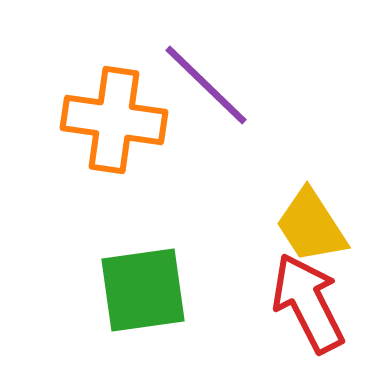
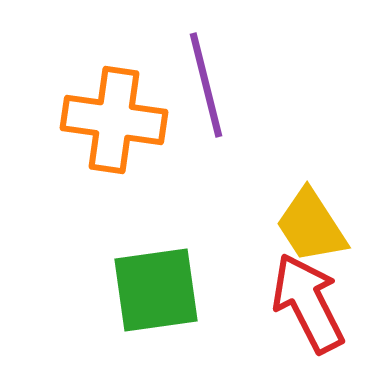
purple line: rotated 32 degrees clockwise
green square: moved 13 px right
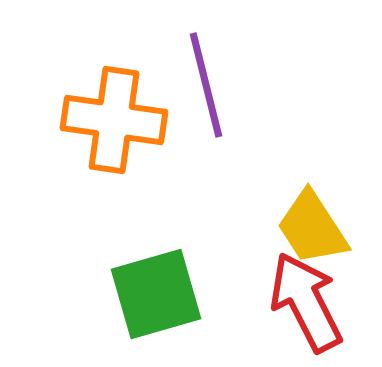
yellow trapezoid: moved 1 px right, 2 px down
green square: moved 4 px down; rotated 8 degrees counterclockwise
red arrow: moved 2 px left, 1 px up
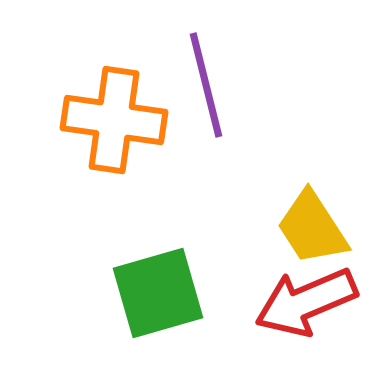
green square: moved 2 px right, 1 px up
red arrow: rotated 86 degrees counterclockwise
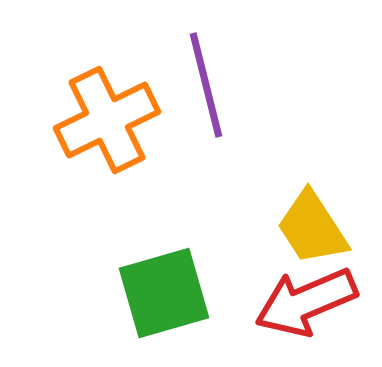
orange cross: moved 7 px left; rotated 34 degrees counterclockwise
green square: moved 6 px right
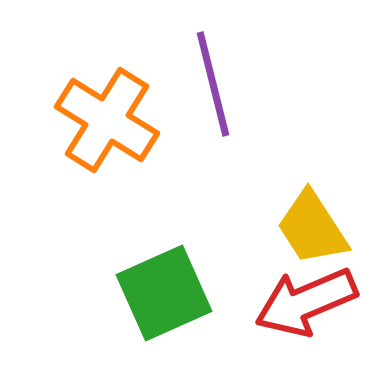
purple line: moved 7 px right, 1 px up
orange cross: rotated 32 degrees counterclockwise
green square: rotated 8 degrees counterclockwise
